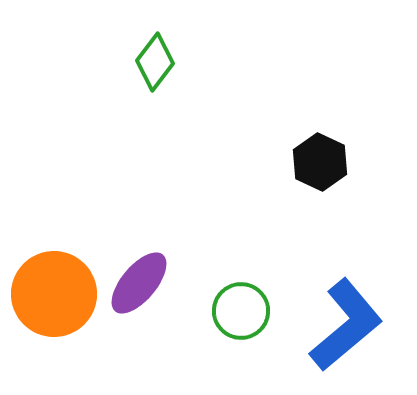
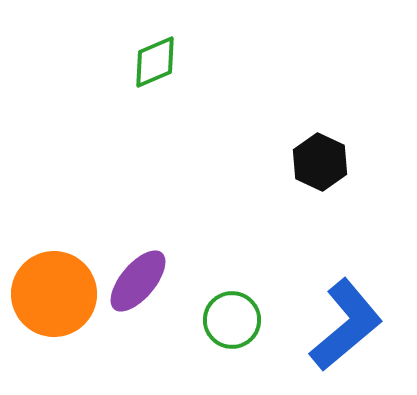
green diamond: rotated 30 degrees clockwise
purple ellipse: moved 1 px left, 2 px up
green circle: moved 9 px left, 9 px down
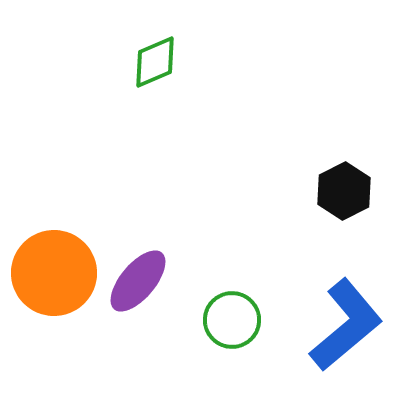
black hexagon: moved 24 px right, 29 px down; rotated 8 degrees clockwise
orange circle: moved 21 px up
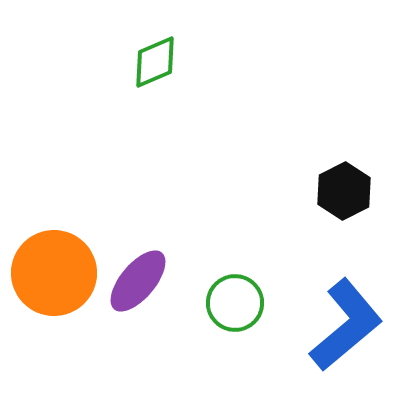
green circle: moved 3 px right, 17 px up
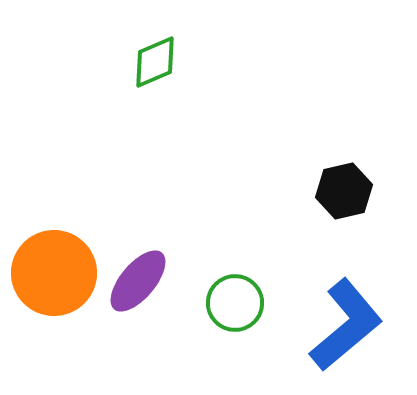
black hexagon: rotated 14 degrees clockwise
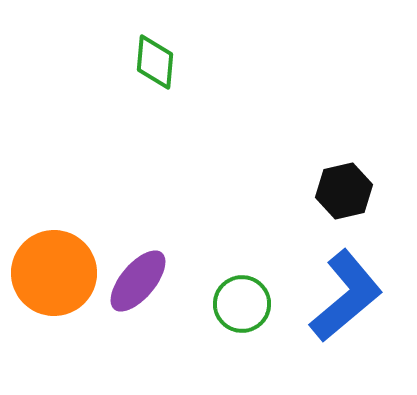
green diamond: rotated 62 degrees counterclockwise
green circle: moved 7 px right, 1 px down
blue L-shape: moved 29 px up
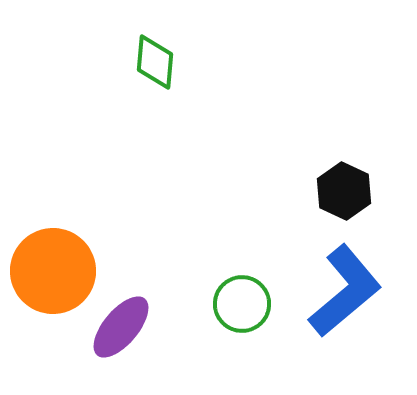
black hexagon: rotated 22 degrees counterclockwise
orange circle: moved 1 px left, 2 px up
purple ellipse: moved 17 px left, 46 px down
blue L-shape: moved 1 px left, 5 px up
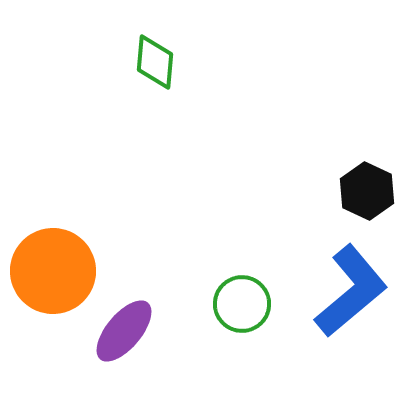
black hexagon: moved 23 px right
blue L-shape: moved 6 px right
purple ellipse: moved 3 px right, 4 px down
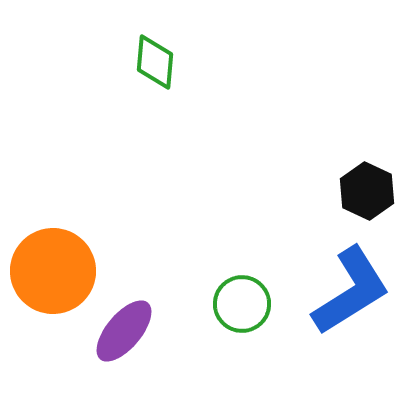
blue L-shape: rotated 8 degrees clockwise
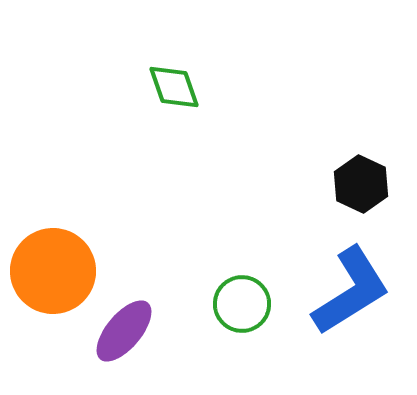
green diamond: moved 19 px right, 25 px down; rotated 24 degrees counterclockwise
black hexagon: moved 6 px left, 7 px up
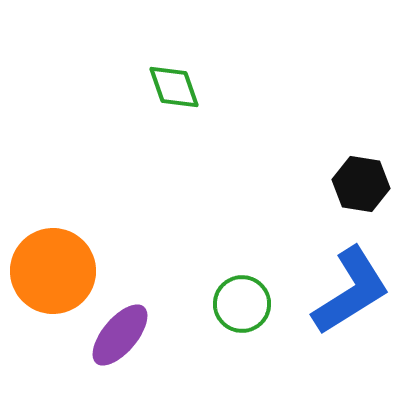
black hexagon: rotated 16 degrees counterclockwise
purple ellipse: moved 4 px left, 4 px down
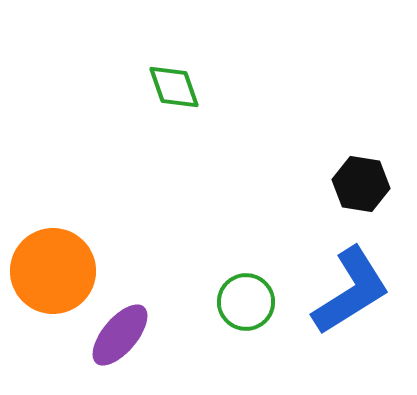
green circle: moved 4 px right, 2 px up
